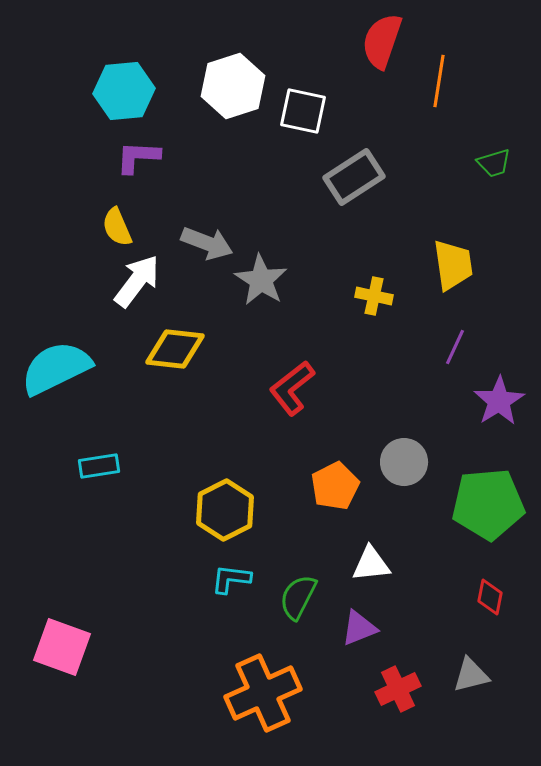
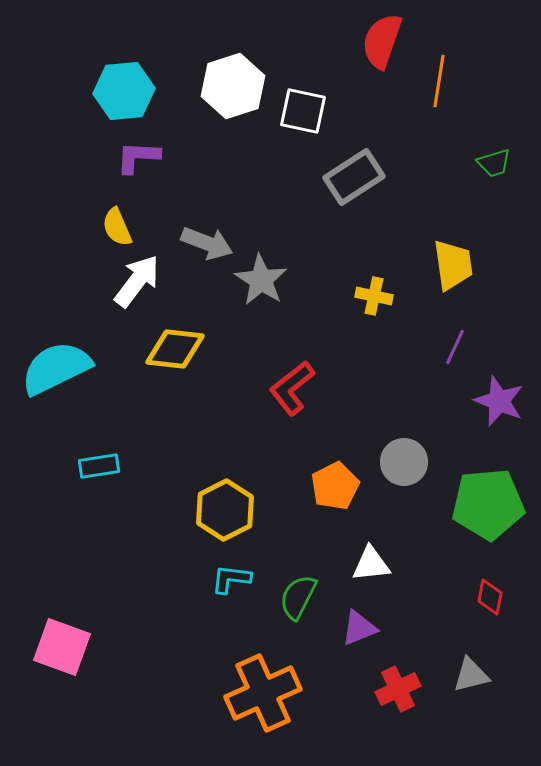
purple star: rotated 18 degrees counterclockwise
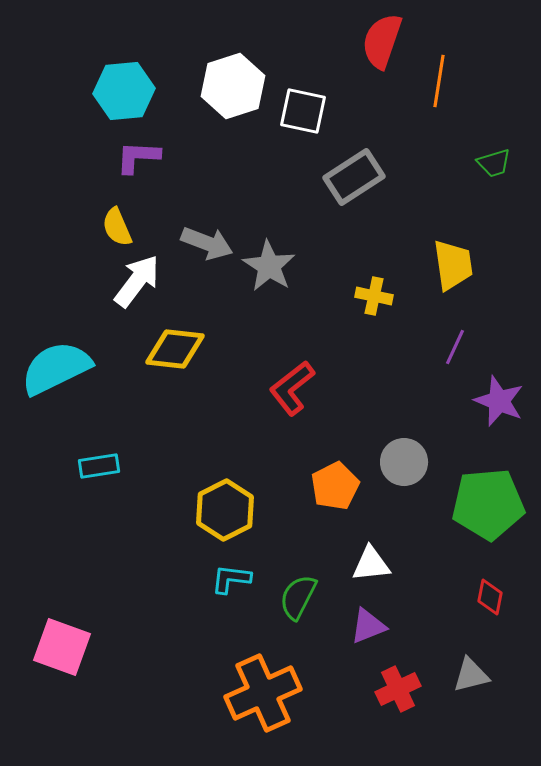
gray star: moved 8 px right, 14 px up
purple triangle: moved 9 px right, 2 px up
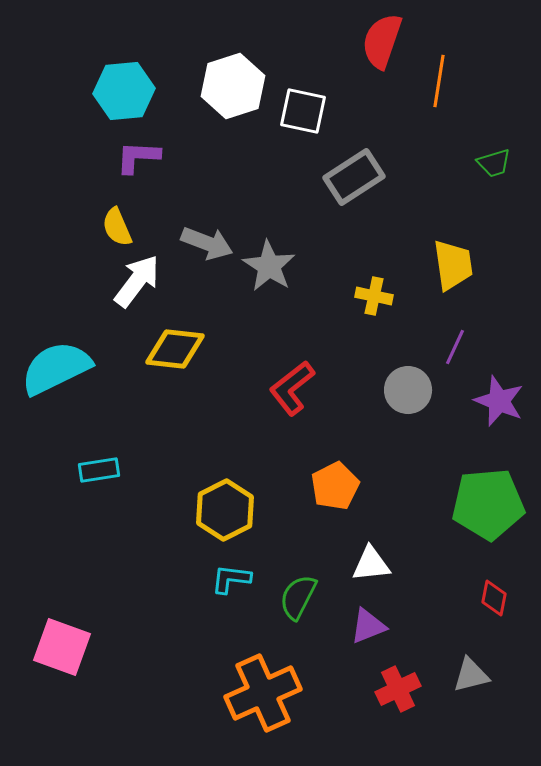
gray circle: moved 4 px right, 72 px up
cyan rectangle: moved 4 px down
red diamond: moved 4 px right, 1 px down
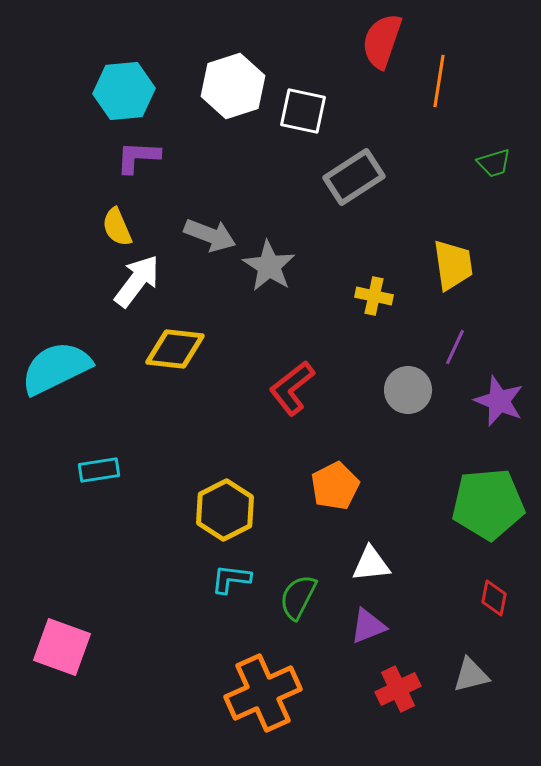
gray arrow: moved 3 px right, 8 px up
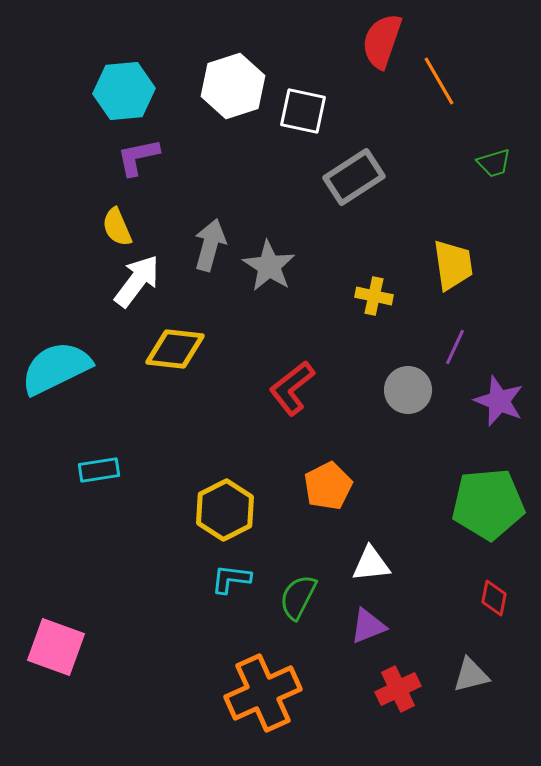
orange line: rotated 39 degrees counterclockwise
purple L-shape: rotated 15 degrees counterclockwise
gray arrow: moved 10 px down; rotated 96 degrees counterclockwise
orange pentagon: moved 7 px left
pink square: moved 6 px left
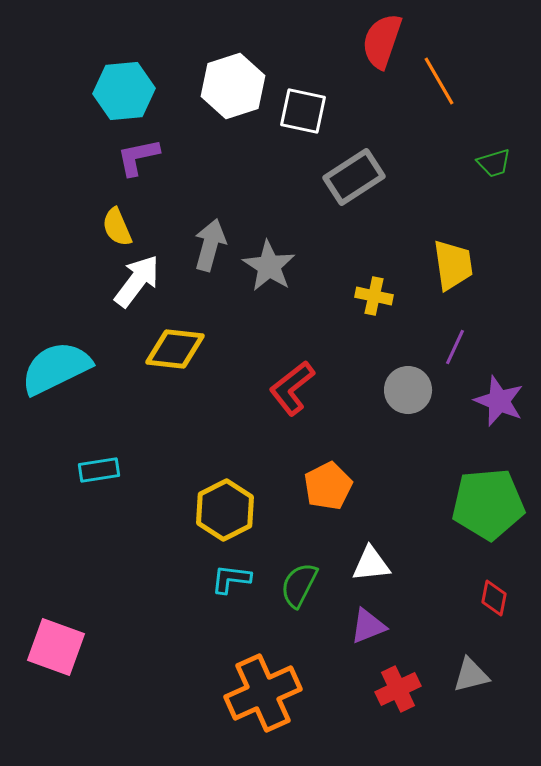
green semicircle: moved 1 px right, 12 px up
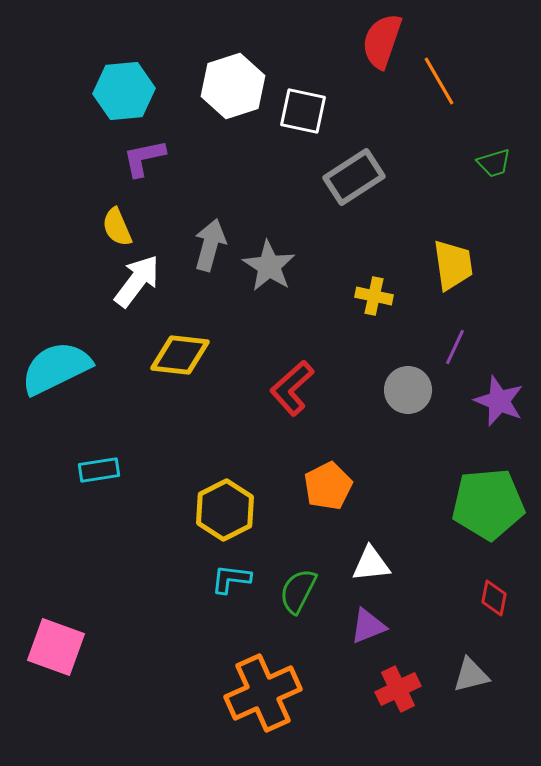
purple L-shape: moved 6 px right, 1 px down
yellow diamond: moved 5 px right, 6 px down
red L-shape: rotated 4 degrees counterclockwise
green semicircle: moved 1 px left, 6 px down
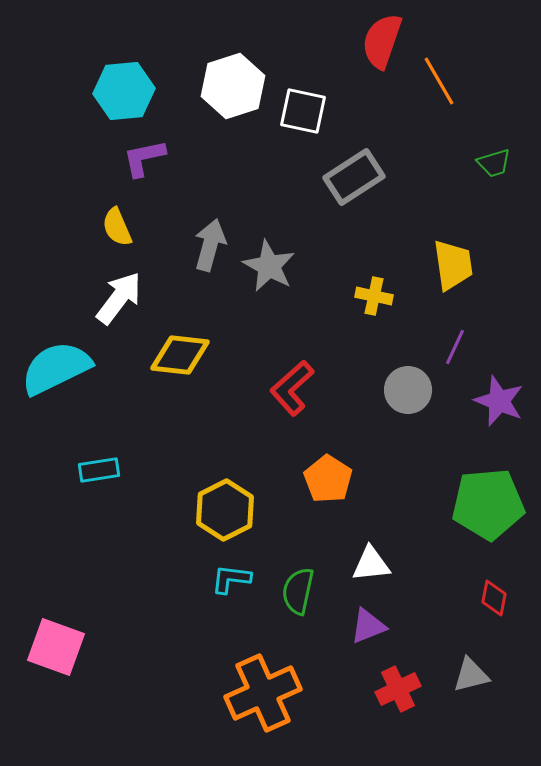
gray star: rotated 4 degrees counterclockwise
white arrow: moved 18 px left, 17 px down
orange pentagon: moved 7 px up; rotated 12 degrees counterclockwise
green semicircle: rotated 15 degrees counterclockwise
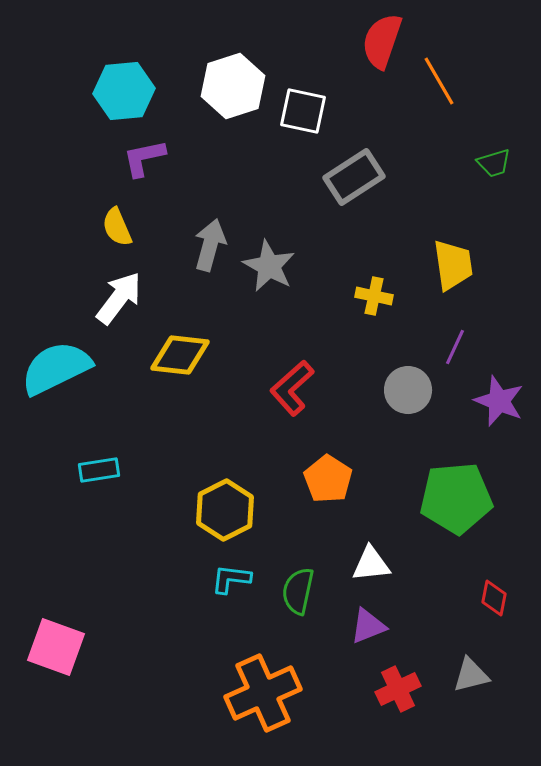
green pentagon: moved 32 px left, 6 px up
